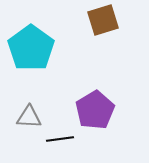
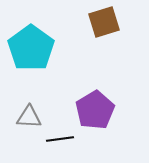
brown square: moved 1 px right, 2 px down
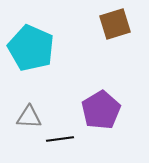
brown square: moved 11 px right, 2 px down
cyan pentagon: rotated 12 degrees counterclockwise
purple pentagon: moved 6 px right
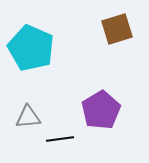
brown square: moved 2 px right, 5 px down
gray triangle: moved 1 px left; rotated 8 degrees counterclockwise
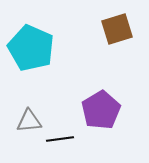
gray triangle: moved 1 px right, 4 px down
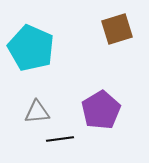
gray triangle: moved 8 px right, 9 px up
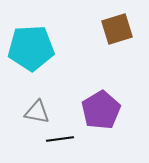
cyan pentagon: rotated 27 degrees counterclockwise
gray triangle: rotated 16 degrees clockwise
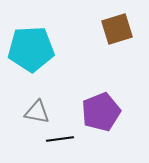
cyan pentagon: moved 1 px down
purple pentagon: moved 2 px down; rotated 9 degrees clockwise
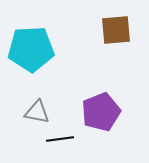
brown square: moved 1 px left, 1 px down; rotated 12 degrees clockwise
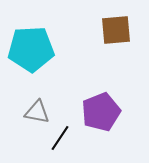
black line: moved 1 px up; rotated 48 degrees counterclockwise
